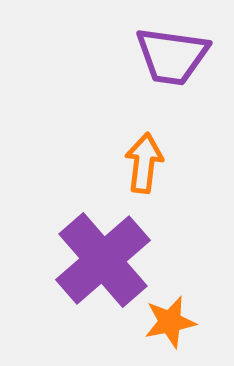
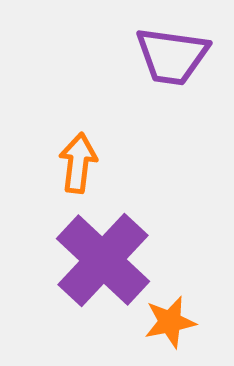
orange arrow: moved 66 px left
purple cross: rotated 6 degrees counterclockwise
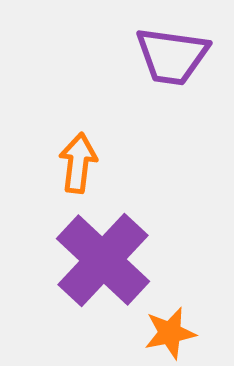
orange star: moved 11 px down
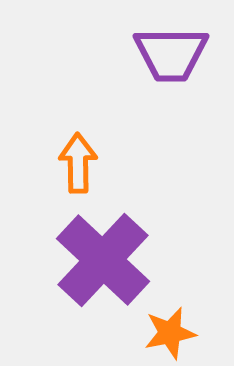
purple trapezoid: moved 1 px left, 2 px up; rotated 8 degrees counterclockwise
orange arrow: rotated 8 degrees counterclockwise
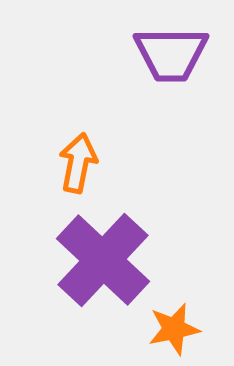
orange arrow: rotated 12 degrees clockwise
orange star: moved 4 px right, 4 px up
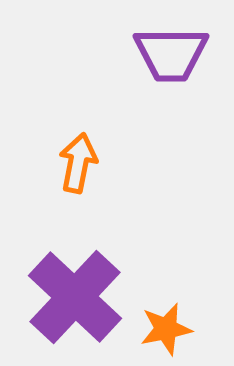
purple cross: moved 28 px left, 37 px down
orange star: moved 8 px left
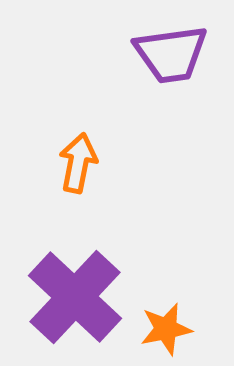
purple trapezoid: rotated 8 degrees counterclockwise
